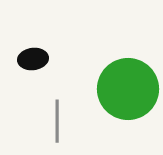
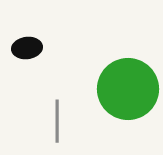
black ellipse: moved 6 px left, 11 px up
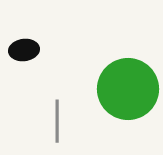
black ellipse: moved 3 px left, 2 px down
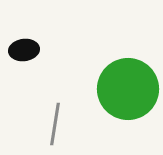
gray line: moved 2 px left, 3 px down; rotated 9 degrees clockwise
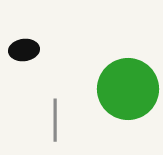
gray line: moved 4 px up; rotated 9 degrees counterclockwise
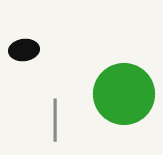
green circle: moved 4 px left, 5 px down
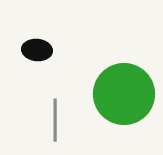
black ellipse: moved 13 px right; rotated 12 degrees clockwise
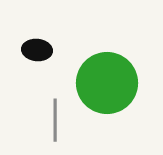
green circle: moved 17 px left, 11 px up
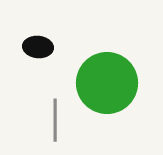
black ellipse: moved 1 px right, 3 px up
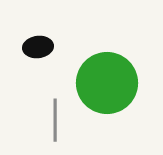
black ellipse: rotated 12 degrees counterclockwise
